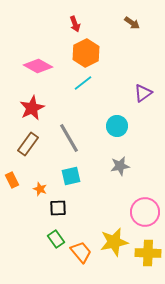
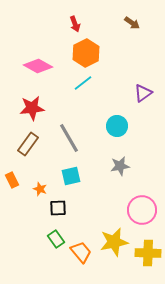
red star: rotated 20 degrees clockwise
pink circle: moved 3 px left, 2 px up
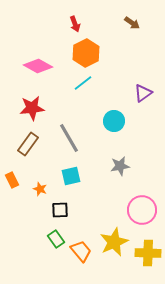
cyan circle: moved 3 px left, 5 px up
black square: moved 2 px right, 2 px down
yellow star: rotated 12 degrees counterclockwise
orange trapezoid: moved 1 px up
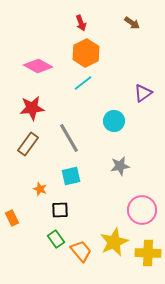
red arrow: moved 6 px right, 1 px up
orange rectangle: moved 38 px down
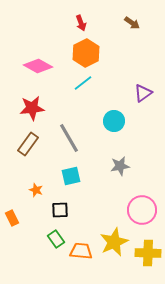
orange star: moved 4 px left, 1 px down
orange trapezoid: rotated 45 degrees counterclockwise
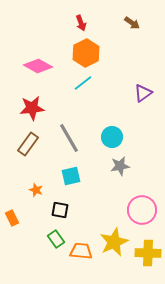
cyan circle: moved 2 px left, 16 px down
black square: rotated 12 degrees clockwise
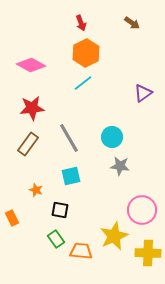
pink diamond: moved 7 px left, 1 px up
gray star: rotated 18 degrees clockwise
yellow star: moved 6 px up
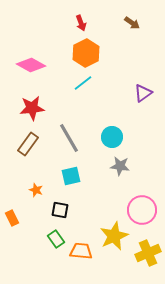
yellow cross: rotated 25 degrees counterclockwise
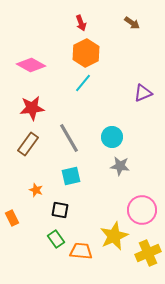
cyan line: rotated 12 degrees counterclockwise
purple triangle: rotated 12 degrees clockwise
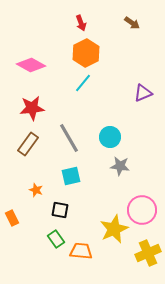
cyan circle: moved 2 px left
yellow star: moved 7 px up
